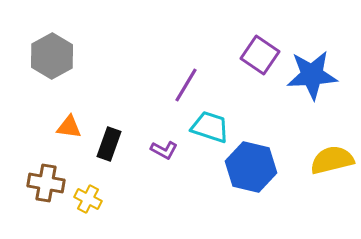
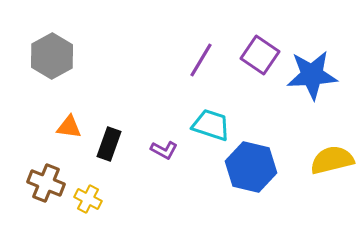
purple line: moved 15 px right, 25 px up
cyan trapezoid: moved 1 px right, 2 px up
brown cross: rotated 12 degrees clockwise
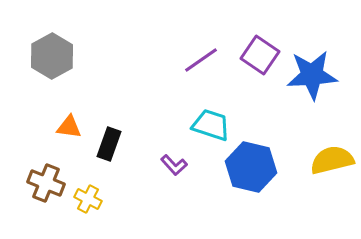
purple line: rotated 24 degrees clockwise
purple L-shape: moved 10 px right, 15 px down; rotated 20 degrees clockwise
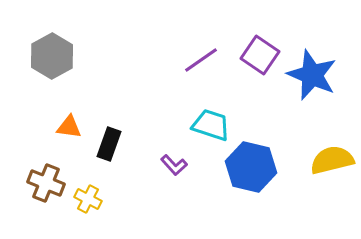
blue star: rotated 27 degrees clockwise
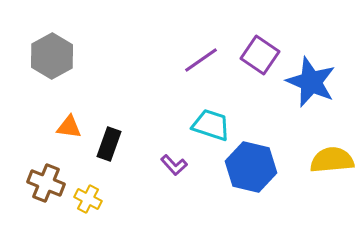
blue star: moved 1 px left, 7 px down
yellow semicircle: rotated 9 degrees clockwise
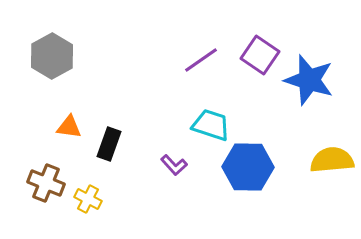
blue star: moved 2 px left, 2 px up; rotated 6 degrees counterclockwise
blue hexagon: moved 3 px left; rotated 12 degrees counterclockwise
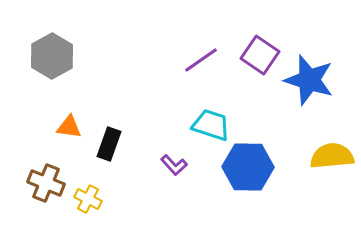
yellow semicircle: moved 4 px up
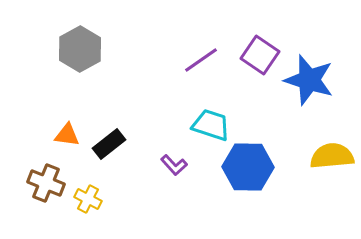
gray hexagon: moved 28 px right, 7 px up
orange triangle: moved 2 px left, 8 px down
black rectangle: rotated 32 degrees clockwise
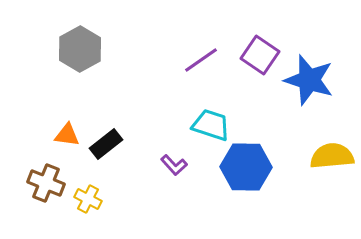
black rectangle: moved 3 px left
blue hexagon: moved 2 px left
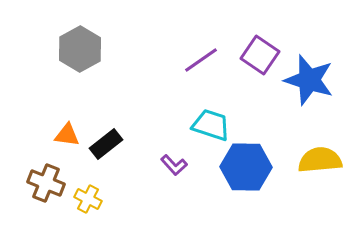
yellow semicircle: moved 12 px left, 4 px down
